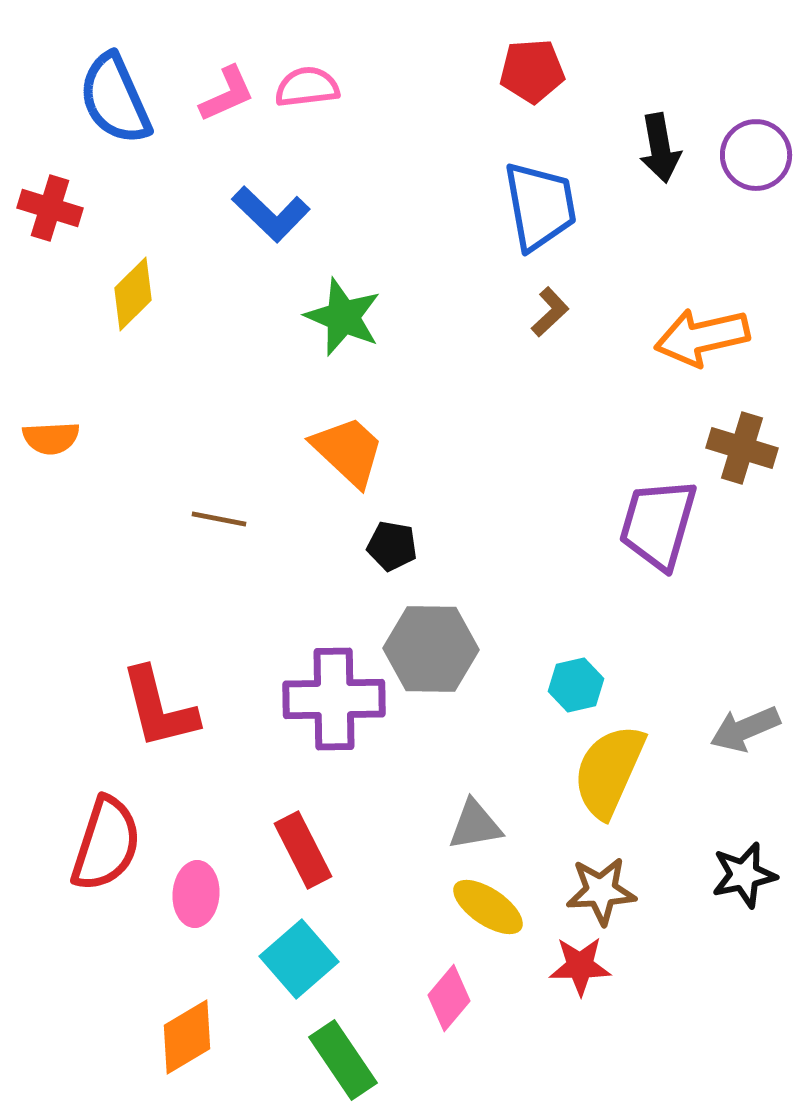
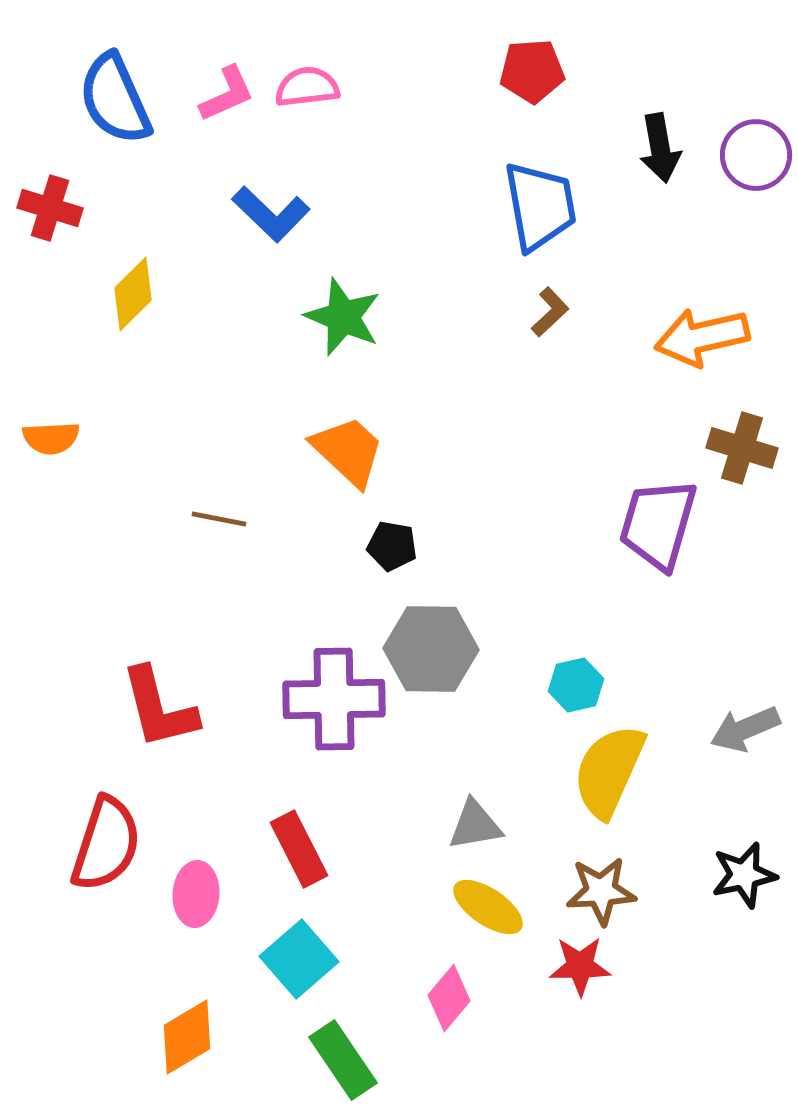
red rectangle: moved 4 px left, 1 px up
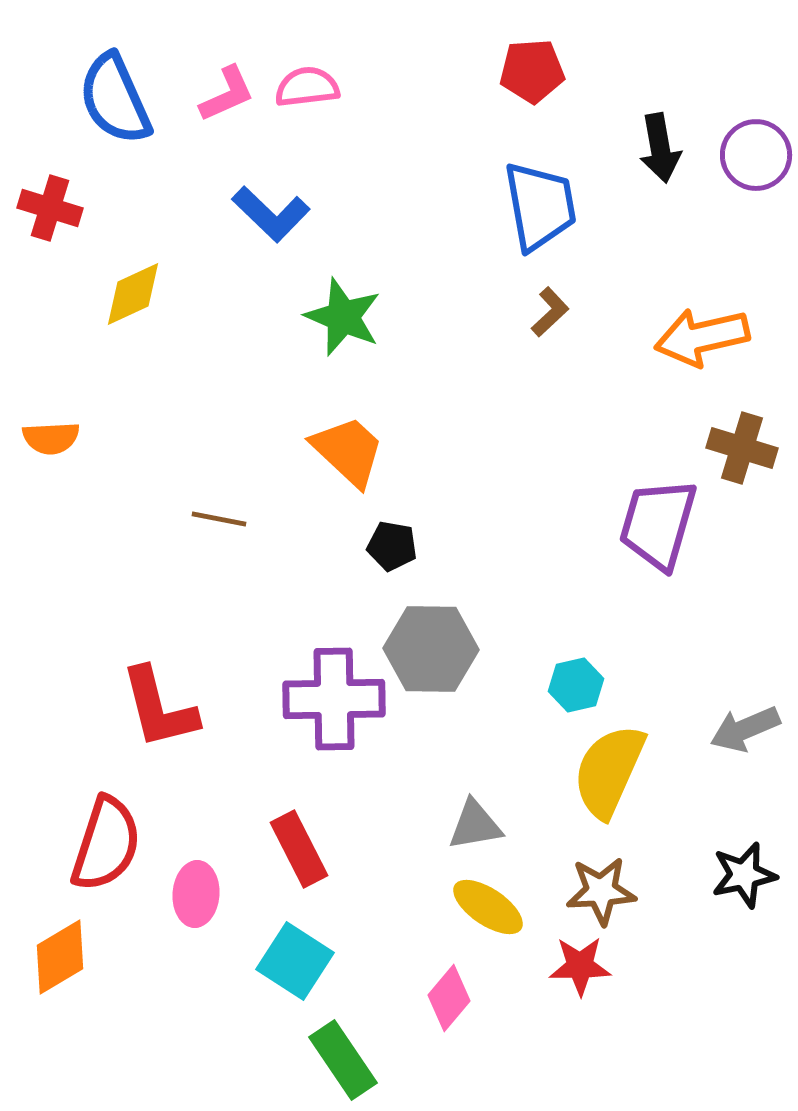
yellow diamond: rotated 20 degrees clockwise
cyan square: moved 4 px left, 2 px down; rotated 16 degrees counterclockwise
orange diamond: moved 127 px left, 80 px up
